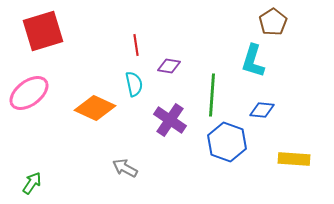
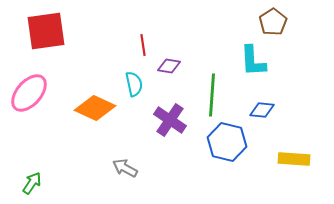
red square: moved 3 px right; rotated 9 degrees clockwise
red line: moved 7 px right
cyan L-shape: rotated 20 degrees counterclockwise
pink ellipse: rotated 12 degrees counterclockwise
blue hexagon: rotated 6 degrees counterclockwise
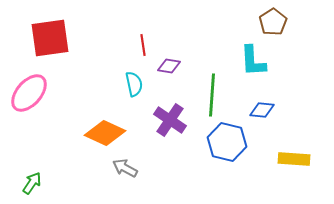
red square: moved 4 px right, 7 px down
orange diamond: moved 10 px right, 25 px down
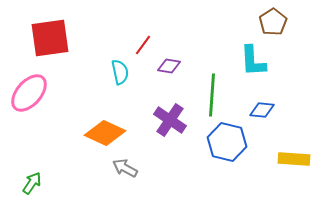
red line: rotated 45 degrees clockwise
cyan semicircle: moved 14 px left, 12 px up
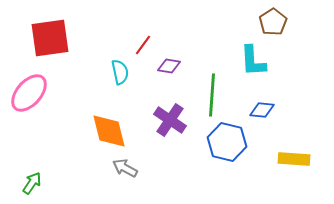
orange diamond: moved 4 px right, 2 px up; rotated 51 degrees clockwise
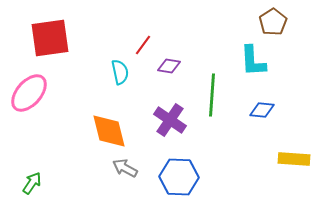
blue hexagon: moved 48 px left, 35 px down; rotated 12 degrees counterclockwise
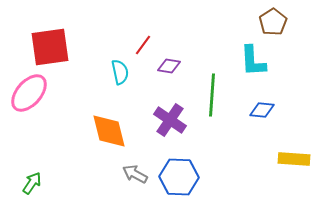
red square: moved 9 px down
gray arrow: moved 10 px right, 6 px down
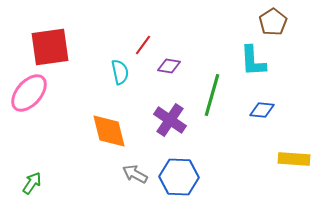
green line: rotated 12 degrees clockwise
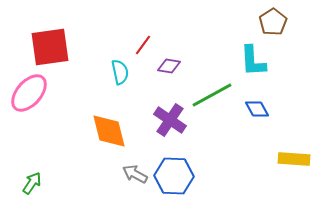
green line: rotated 45 degrees clockwise
blue diamond: moved 5 px left, 1 px up; rotated 55 degrees clockwise
blue hexagon: moved 5 px left, 1 px up
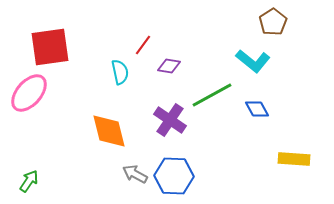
cyan L-shape: rotated 48 degrees counterclockwise
green arrow: moved 3 px left, 2 px up
